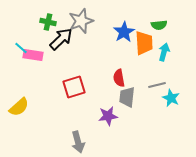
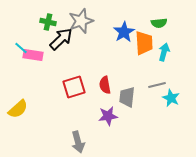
green semicircle: moved 2 px up
red semicircle: moved 14 px left, 7 px down
yellow semicircle: moved 1 px left, 2 px down
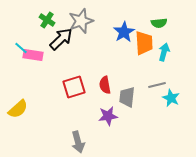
green cross: moved 1 px left, 2 px up; rotated 21 degrees clockwise
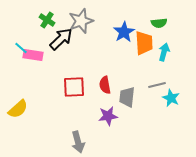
red square: rotated 15 degrees clockwise
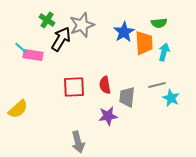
gray star: moved 1 px right, 4 px down
black arrow: rotated 15 degrees counterclockwise
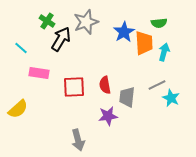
green cross: moved 1 px down
gray star: moved 4 px right, 3 px up
pink rectangle: moved 6 px right, 18 px down
gray line: rotated 12 degrees counterclockwise
gray arrow: moved 2 px up
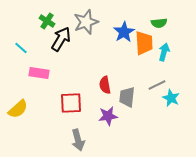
red square: moved 3 px left, 16 px down
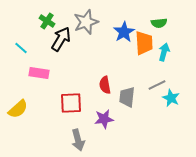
purple star: moved 4 px left, 3 px down
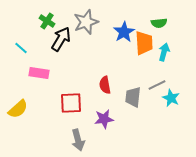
gray trapezoid: moved 6 px right
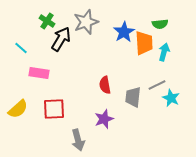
green semicircle: moved 1 px right, 1 px down
red square: moved 17 px left, 6 px down
purple star: rotated 12 degrees counterclockwise
